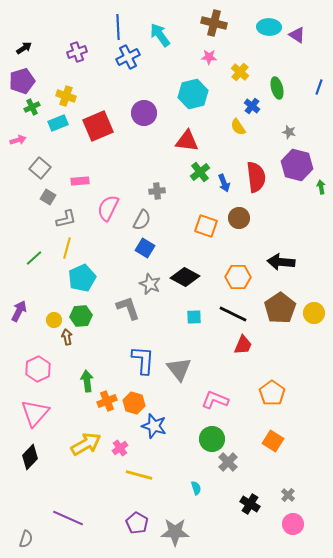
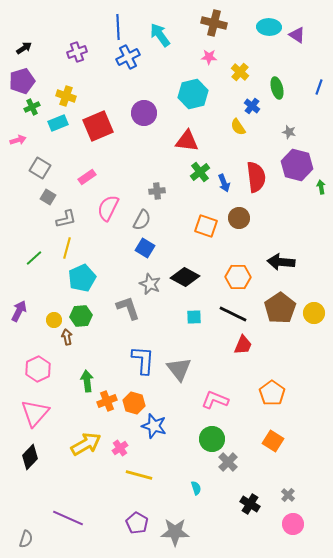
gray square at (40, 168): rotated 10 degrees counterclockwise
pink rectangle at (80, 181): moved 7 px right, 4 px up; rotated 30 degrees counterclockwise
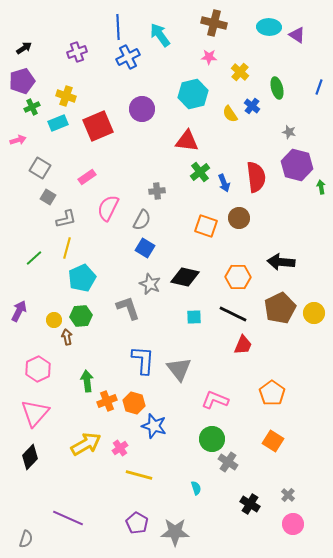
purple circle at (144, 113): moved 2 px left, 4 px up
yellow semicircle at (238, 127): moved 8 px left, 13 px up
black diamond at (185, 277): rotated 16 degrees counterclockwise
brown pentagon at (280, 308): rotated 8 degrees clockwise
gray cross at (228, 462): rotated 12 degrees counterclockwise
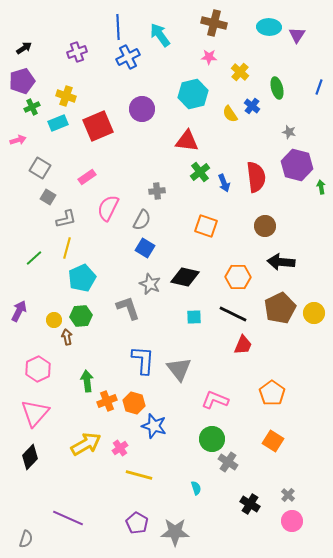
purple triangle at (297, 35): rotated 30 degrees clockwise
brown circle at (239, 218): moved 26 px right, 8 px down
pink circle at (293, 524): moved 1 px left, 3 px up
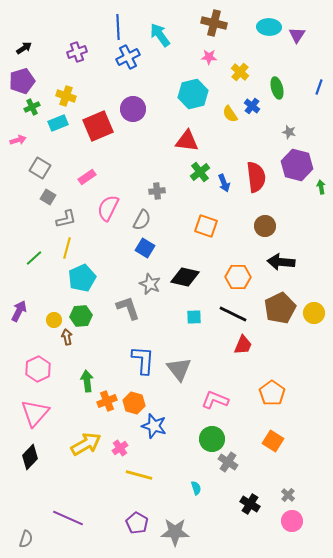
purple circle at (142, 109): moved 9 px left
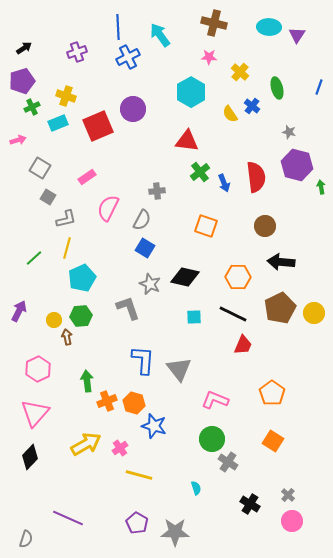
cyan hexagon at (193, 94): moved 2 px left, 2 px up; rotated 16 degrees counterclockwise
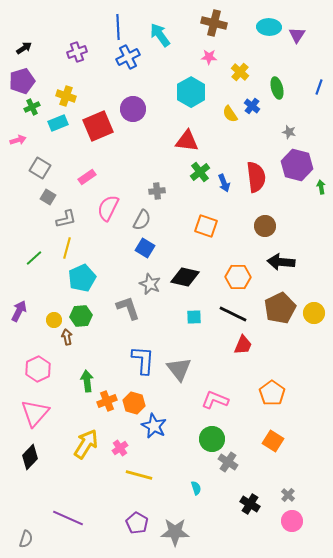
blue star at (154, 426): rotated 10 degrees clockwise
yellow arrow at (86, 444): rotated 28 degrees counterclockwise
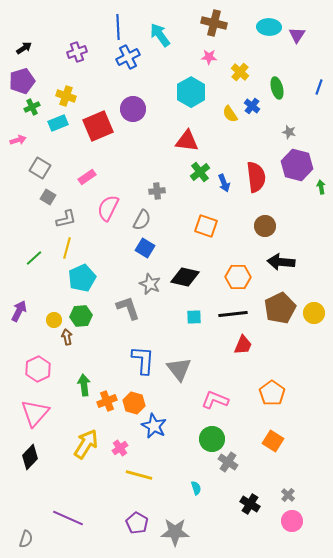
black line at (233, 314): rotated 32 degrees counterclockwise
green arrow at (87, 381): moved 3 px left, 4 px down
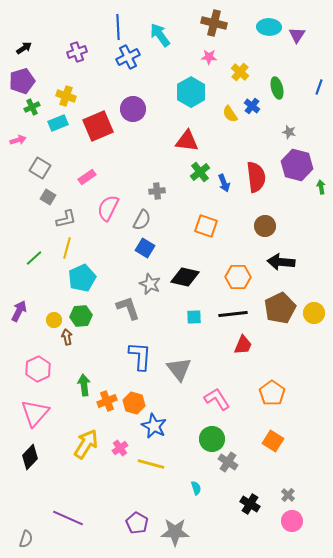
blue L-shape at (143, 360): moved 3 px left, 4 px up
pink L-shape at (215, 400): moved 2 px right, 1 px up; rotated 36 degrees clockwise
yellow line at (139, 475): moved 12 px right, 11 px up
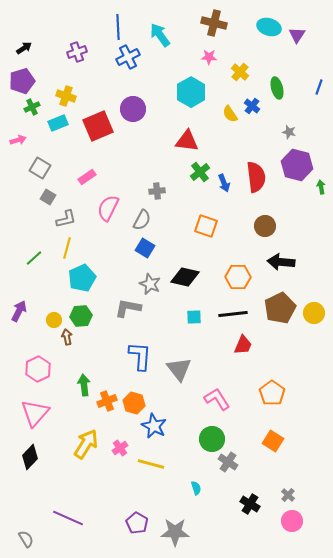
cyan ellipse at (269, 27): rotated 15 degrees clockwise
gray L-shape at (128, 308): rotated 60 degrees counterclockwise
gray semicircle at (26, 539): rotated 48 degrees counterclockwise
